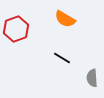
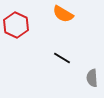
orange semicircle: moved 2 px left, 5 px up
red hexagon: moved 4 px up; rotated 15 degrees counterclockwise
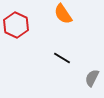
orange semicircle: rotated 25 degrees clockwise
gray semicircle: rotated 30 degrees clockwise
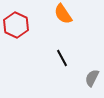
black line: rotated 30 degrees clockwise
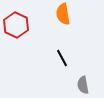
orange semicircle: rotated 25 degrees clockwise
gray semicircle: moved 9 px left, 7 px down; rotated 36 degrees counterclockwise
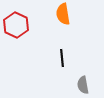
black line: rotated 24 degrees clockwise
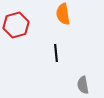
red hexagon: rotated 20 degrees clockwise
black line: moved 6 px left, 5 px up
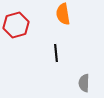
gray semicircle: moved 1 px right, 2 px up; rotated 12 degrees clockwise
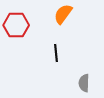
orange semicircle: rotated 45 degrees clockwise
red hexagon: rotated 15 degrees clockwise
